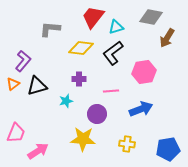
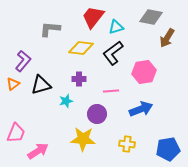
black triangle: moved 4 px right, 1 px up
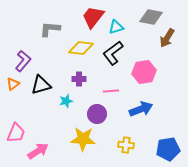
yellow cross: moved 1 px left, 1 px down
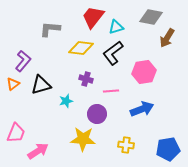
purple cross: moved 7 px right; rotated 16 degrees clockwise
blue arrow: moved 1 px right
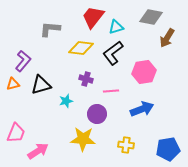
orange triangle: rotated 24 degrees clockwise
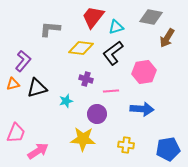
black triangle: moved 4 px left, 3 px down
blue arrow: rotated 25 degrees clockwise
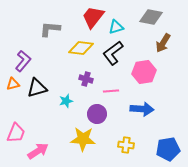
brown arrow: moved 4 px left, 5 px down
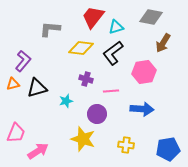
yellow star: rotated 15 degrees clockwise
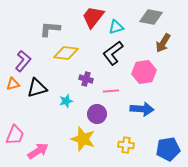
yellow diamond: moved 15 px left, 5 px down
pink trapezoid: moved 1 px left, 2 px down
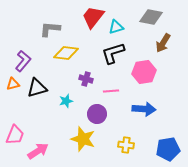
black L-shape: rotated 20 degrees clockwise
blue arrow: moved 2 px right
